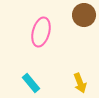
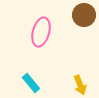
yellow arrow: moved 2 px down
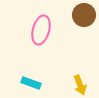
pink ellipse: moved 2 px up
cyan rectangle: rotated 30 degrees counterclockwise
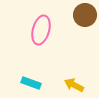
brown circle: moved 1 px right
yellow arrow: moved 6 px left; rotated 138 degrees clockwise
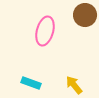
pink ellipse: moved 4 px right, 1 px down
yellow arrow: rotated 24 degrees clockwise
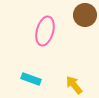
cyan rectangle: moved 4 px up
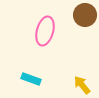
yellow arrow: moved 8 px right
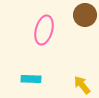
pink ellipse: moved 1 px left, 1 px up
cyan rectangle: rotated 18 degrees counterclockwise
